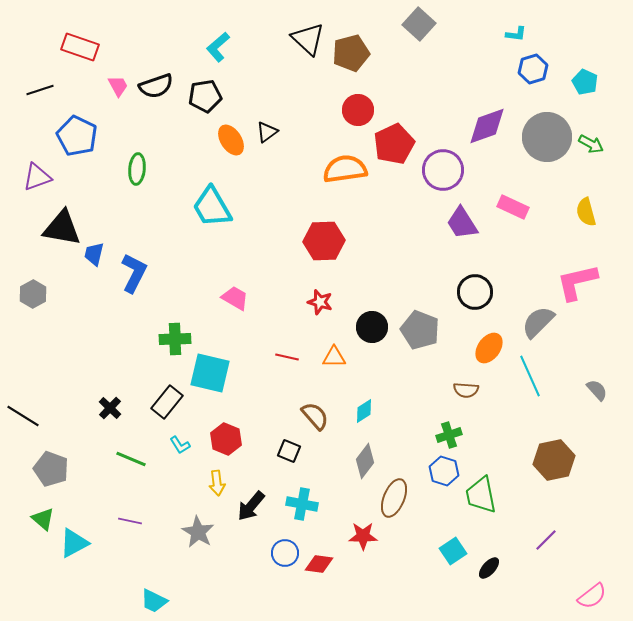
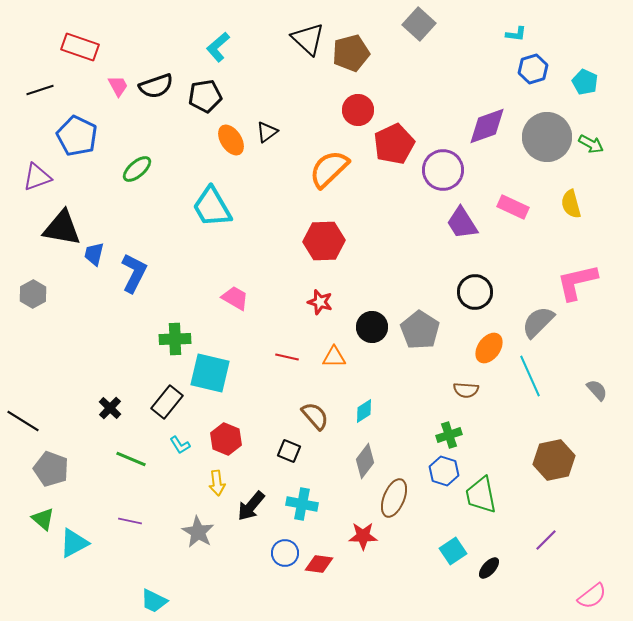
green ellipse at (137, 169): rotated 44 degrees clockwise
orange semicircle at (345, 169): moved 16 px left; rotated 36 degrees counterclockwise
yellow semicircle at (586, 212): moved 15 px left, 8 px up
gray pentagon at (420, 330): rotated 12 degrees clockwise
black line at (23, 416): moved 5 px down
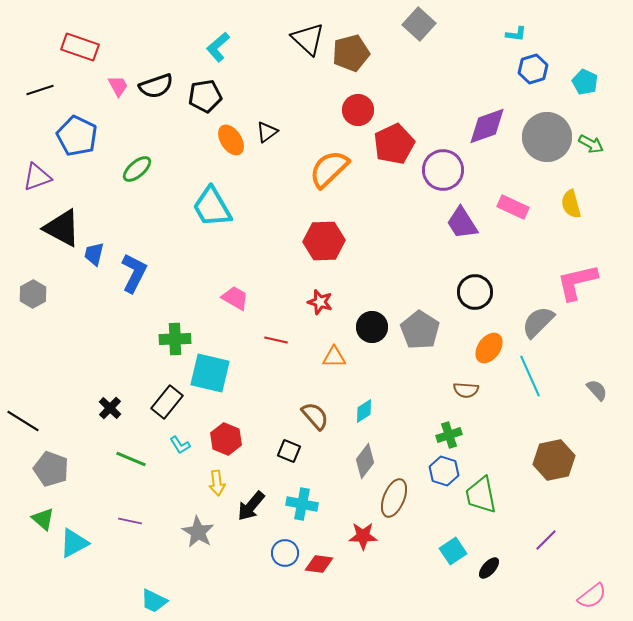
black triangle at (62, 228): rotated 18 degrees clockwise
red line at (287, 357): moved 11 px left, 17 px up
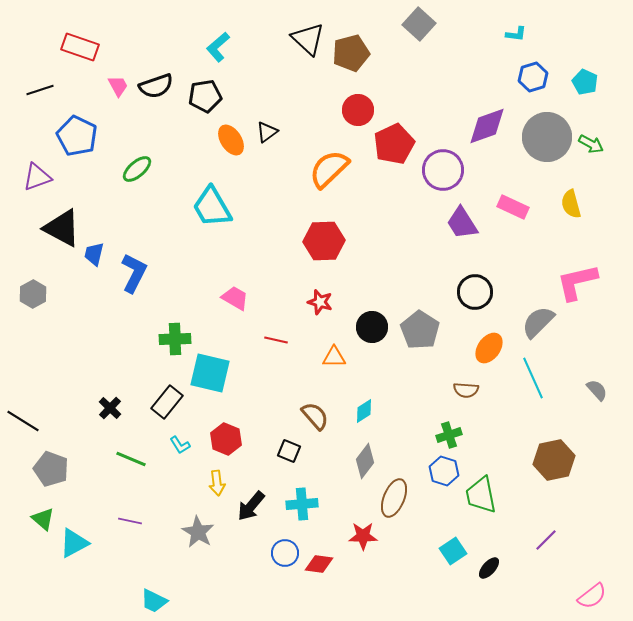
blue hexagon at (533, 69): moved 8 px down
cyan line at (530, 376): moved 3 px right, 2 px down
cyan cross at (302, 504): rotated 16 degrees counterclockwise
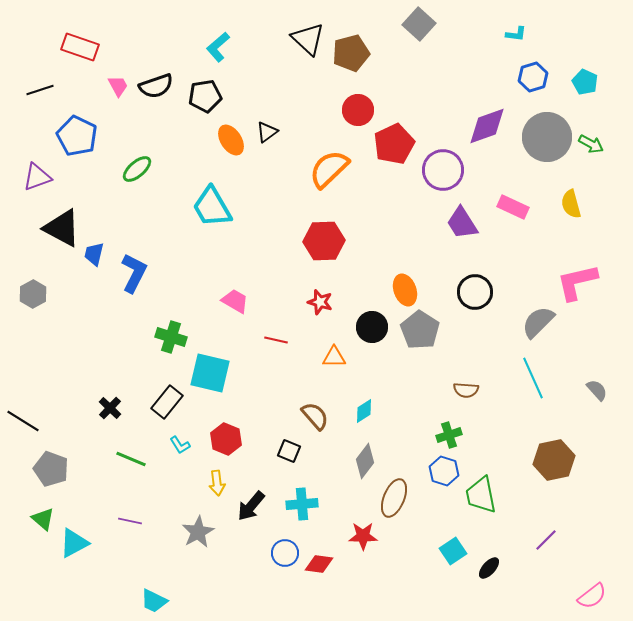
pink trapezoid at (235, 298): moved 3 px down
green cross at (175, 339): moved 4 px left, 2 px up; rotated 20 degrees clockwise
orange ellipse at (489, 348): moved 84 px left, 58 px up; rotated 56 degrees counterclockwise
gray star at (198, 532): rotated 12 degrees clockwise
